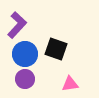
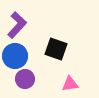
blue circle: moved 10 px left, 2 px down
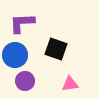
purple L-shape: moved 5 px right, 2 px up; rotated 136 degrees counterclockwise
blue circle: moved 1 px up
purple circle: moved 2 px down
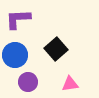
purple L-shape: moved 4 px left, 4 px up
black square: rotated 30 degrees clockwise
purple circle: moved 3 px right, 1 px down
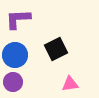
black square: rotated 15 degrees clockwise
purple circle: moved 15 px left
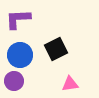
blue circle: moved 5 px right
purple circle: moved 1 px right, 1 px up
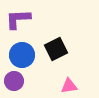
blue circle: moved 2 px right
pink triangle: moved 1 px left, 2 px down
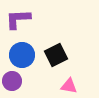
black square: moved 6 px down
purple circle: moved 2 px left
pink triangle: rotated 18 degrees clockwise
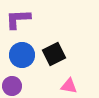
black square: moved 2 px left, 1 px up
purple circle: moved 5 px down
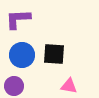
black square: rotated 30 degrees clockwise
purple circle: moved 2 px right
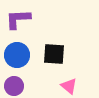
blue circle: moved 5 px left
pink triangle: rotated 30 degrees clockwise
